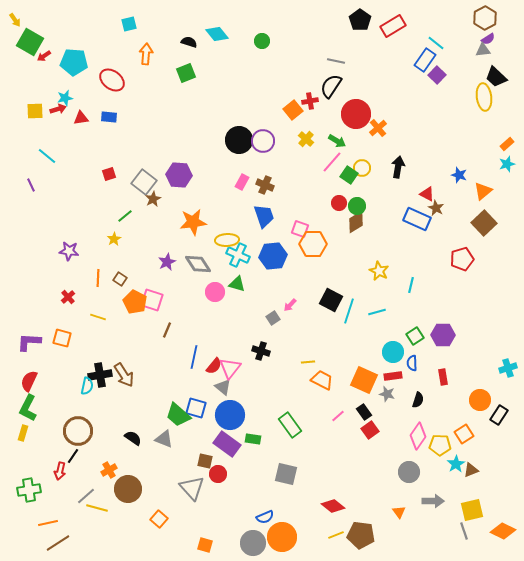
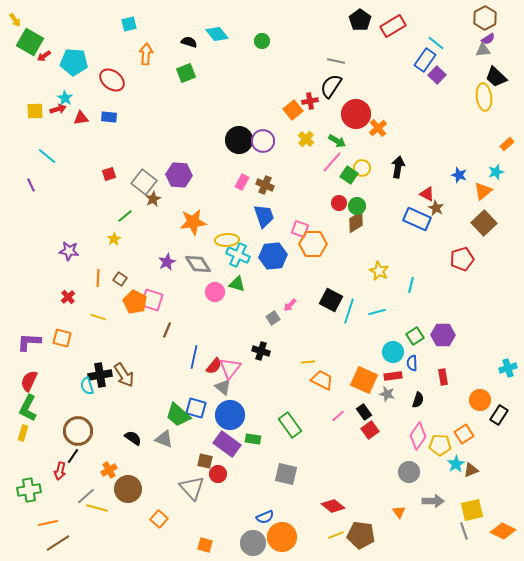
cyan star at (65, 98): rotated 28 degrees counterclockwise
cyan star at (507, 164): moved 11 px left, 8 px down
cyan semicircle at (87, 386): rotated 150 degrees clockwise
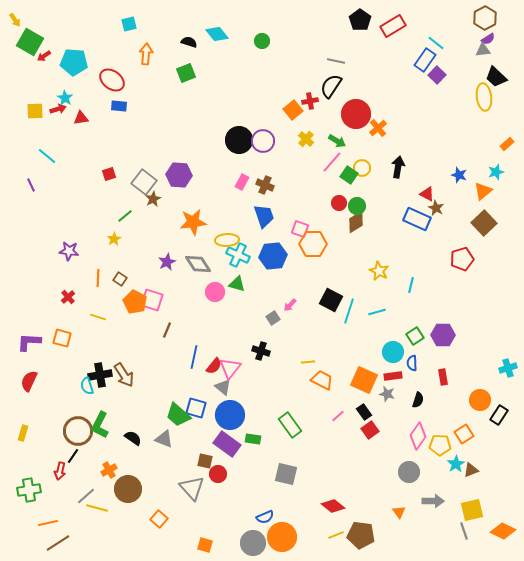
blue rectangle at (109, 117): moved 10 px right, 11 px up
green L-shape at (28, 408): moved 72 px right, 17 px down
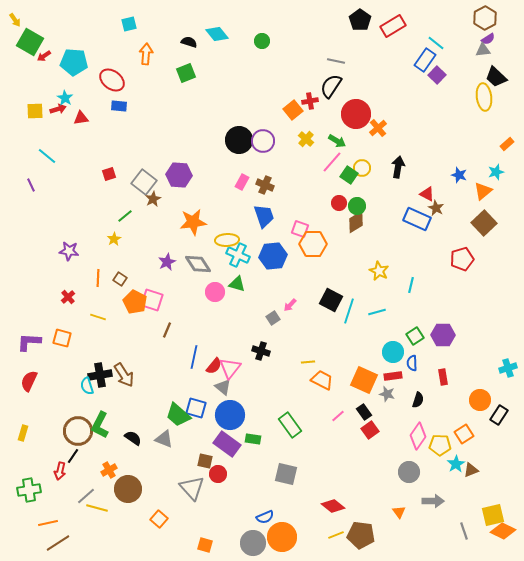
yellow square at (472, 510): moved 21 px right, 5 px down
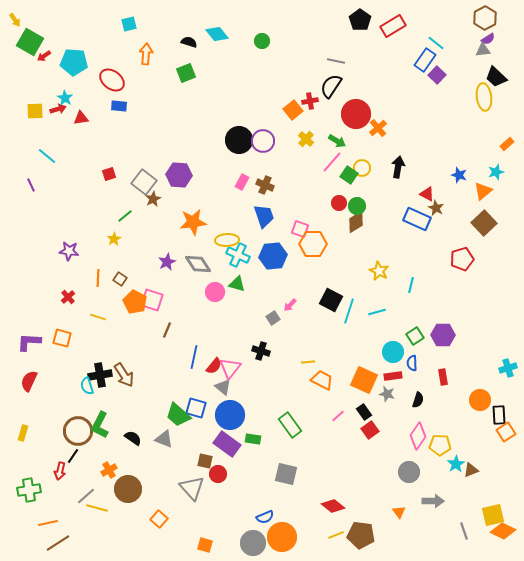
black rectangle at (499, 415): rotated 36 degrees counterclockwise
orange square at (464, 434): moved 42 px right, 2 px up
